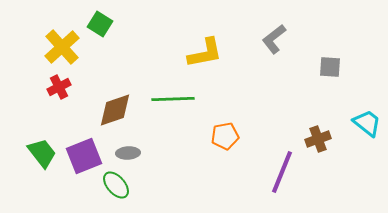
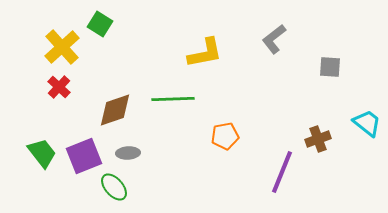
red cross: rotated 20 degrees counterclockwise
green ellipse: moved 2 px left, 2 px down
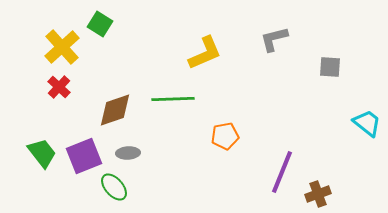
gray L-shape: rotated 24 degrees clockwise
yellow L-shape: rotated 12 degrees counterclockwise
brown cross: moved 55 px down
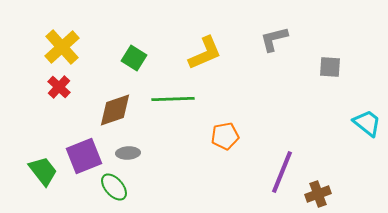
green square: moved 34 px right, 34 px down
green trapezoid: moved 1 px right, 18 px down
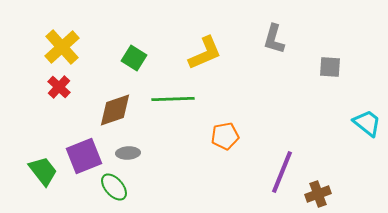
gray L-shape: rotated 60 degrees counterclockwise
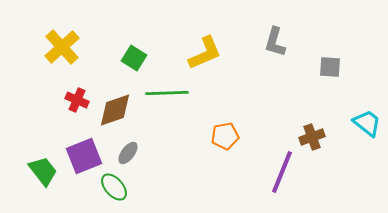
gray L-shape: moved 1 px right, 3 px down
red cross: moved 18 px right, 13 px down; rotated 20 degrees counterclockwise
green line: moved 6 px left, 6 px up
gray ellipse: rotated 50 degrees counterclockwise
brown cross: moved 6 px left, 57 px up
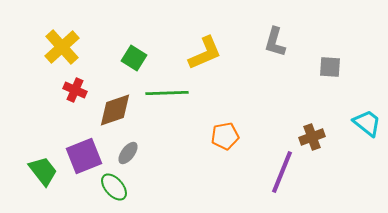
red cross: moved 2 px left, 10 px up
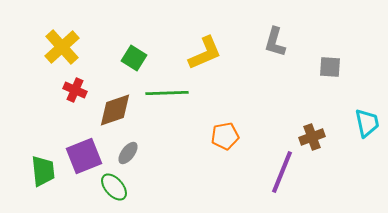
cyan trapezoid: rotated 40 degrees clockwise
green trapezoid: rotated 32 degrees clockwise
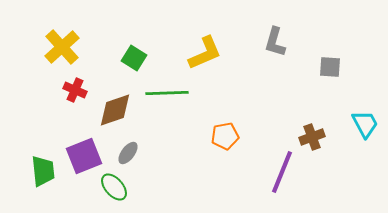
cyan trapezoid: moved 2 px left, 1 px down; rotated 16 degrees counterclockwise
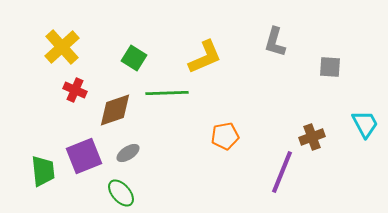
yellow L-shape: moved 4 px down
gray ellipse: rotated 20 degrees clockwise
green ellipse: moved 7 px right, 6 px down
